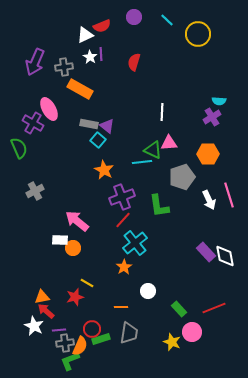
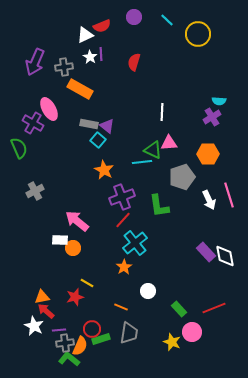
orange line at (121, 307): rotated 24 degrees clockwise
green L-shape at (70, 361): moved 1 px left, 2 px up; rotated 60 degrees clockwise
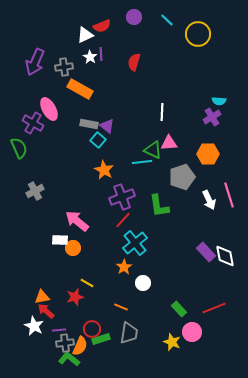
white circle at (148, 291): moved 5 px left, 8 px up
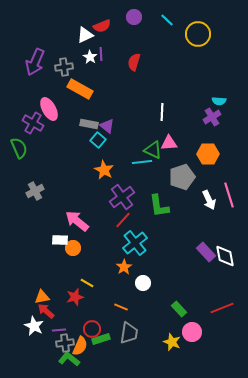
purple cross at (122, 197): rotated 15 degrees counterclockwise
red line at (214, 308): moved 8 px right
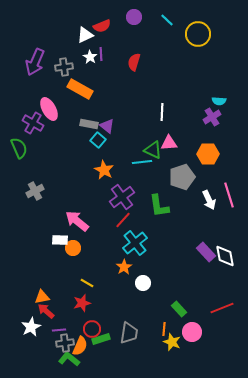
red star at (75, 297): moved 7 px right, 6 px down
orange line at (121, 307): moved 43 px right, 22 px down; rotated 72 degrees clockwise
white star at (34, 326): moved 3 px left, 1 px down; rotated 18 degrees clockwise
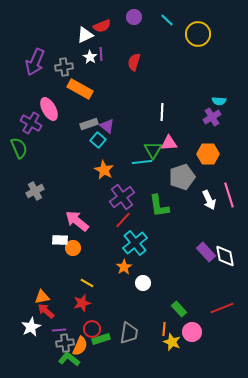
purple cross at (33, 123): moved 2 px left
gray rectangle at (89, 124): rotated 30 degrees counterclockwise
green triangle at (153, 150): rotated 36 degrees clockwise
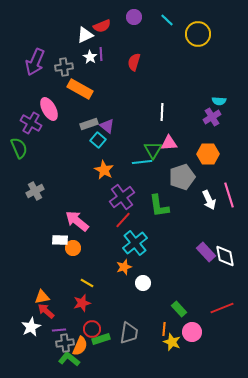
orange star at (124, 267): rotated 14 degrees clockwise
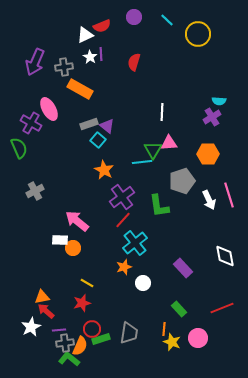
gray pentagon at (182, 177): moved 4 px down
purple rectangle at (206, 252): moved 23 px left, 16 px down
pink circle at (192, 332): moved 6 px right, 6 px down
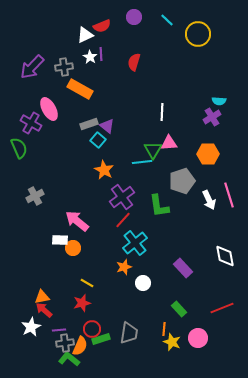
purple arrow at (35, 62): moved 3 px left, 5 px down; rotated 20 degrees clockwise
gray cross at (35, 191): moved 5 px down
red arrow at (46, 311): moved 2 px left, 1 px up
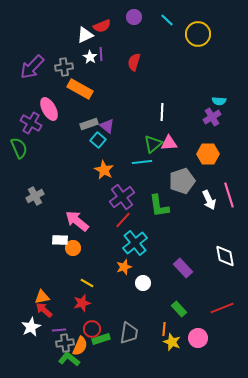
green triangle at (153, 150): moved 6 px up; rotated 18 degrees clockwise
